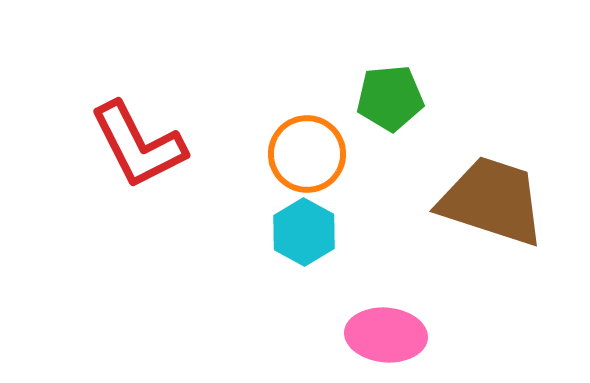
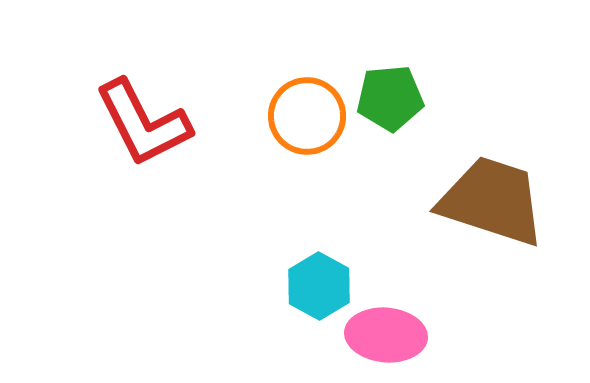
red L-shape: moved 5 px right, 22 px up
orange circle: moved 38 px up
cyan hexagon: moved 15 px right, 54 px down
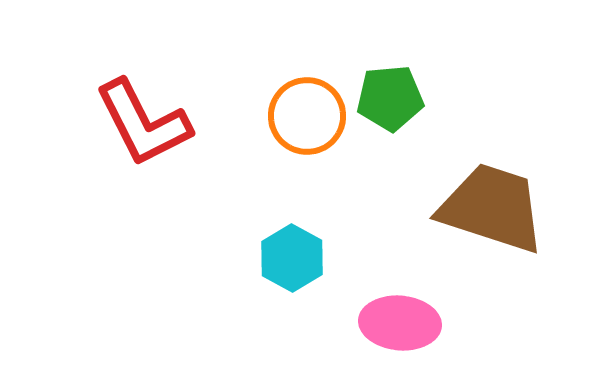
brown trapezoid: moved 7 px down
cyan hexagon: moved 27 px left, 28 px up
pink ellipse: moved 14 px right, 12 px up
